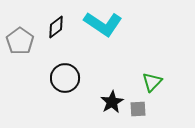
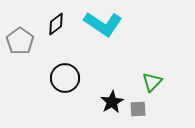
black diamond: moved 3 px up
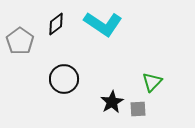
black circle: moved 1 px left, 1 px down
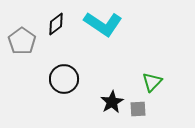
gray pentagon: moved 2 px right
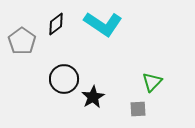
black star: moved 19 px left, 5 px up
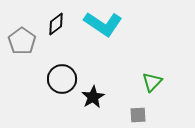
black circle: moved 2 px left
gray square: moved 6 px down
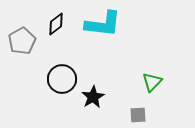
cyan L-shape: rotated 27 degrees counterclockwise
gray pentagon: rotated 8 degrees clockwise
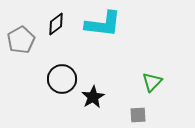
gray pentagon: moved 1 px left, 1 px up
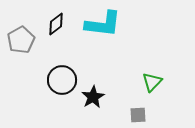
black circle: moved 1 px down
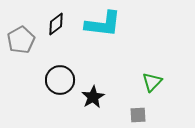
black circle: moved 2 px left
